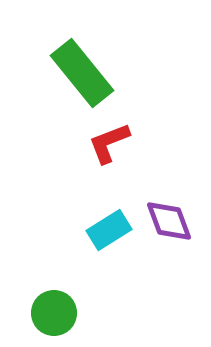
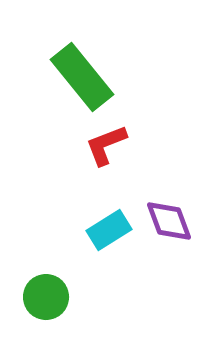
green rectangle: moved 4 px down
red L-shape: moved 3 px left, 2 px down
green circle: moved 8 px left, 16 px up
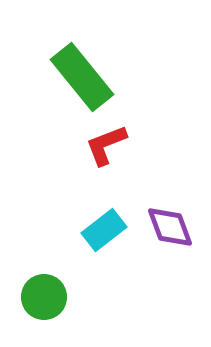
purple diamond: moved 1 px right, 6 px down
cyan rectangle: moved 5 px left; rotated 6 degrees counterclockwise
green circle: moved 2 px left
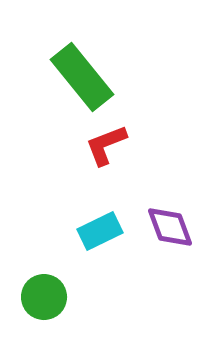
cyan rectangle: moved 4 px left, 1 px down; rotated 12 degrees clockwise
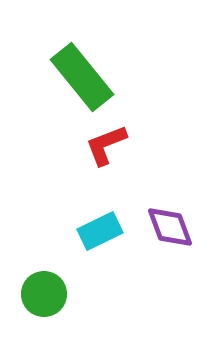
green circle: moved 3 px up
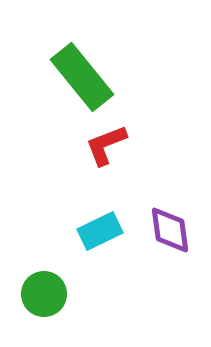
purple diamond: moved 3 px down; rotated 12 degrees clockwise
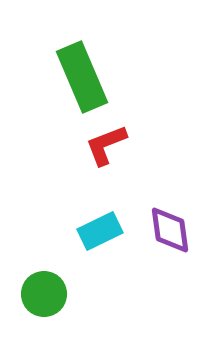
green rectangle: rotated 16 degrees clockwise
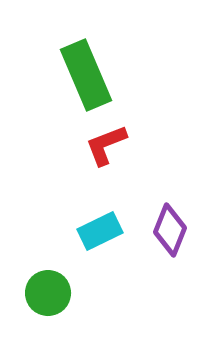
green rectangle: moved 4 px right, 2 px up
purple diamond: rotated 30 degrees clockwise
green circle: moved 4 px right, 1 px up
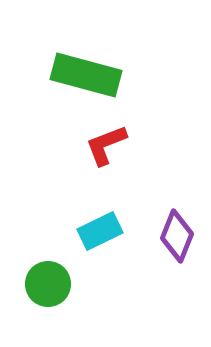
green rectangle: rotated 52 degrees counterclockwise
purple diamond: moved 7 px right, 6 px down
green circle: moved 9 px up
